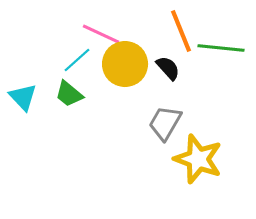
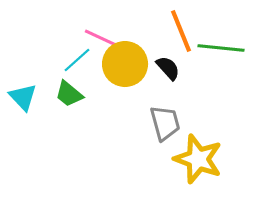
pink line: moved 2 px right, 5 px down
gray trapezoid: rotated 135 degrees clockwise
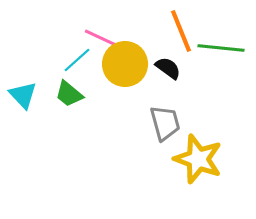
black semicircle: rotated 12 degrees counterclockwise
cyan triangle: moved 2 px up
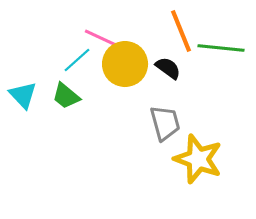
green trapezoid: moved 3 px left, 2 px down
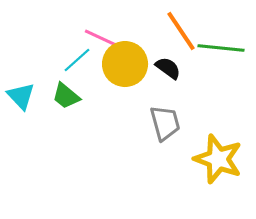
orange line: rotated 12 degrees counterclockwise
cyan triangle: moved 2 px left, 1 px down
yellow star: moved 20 px right
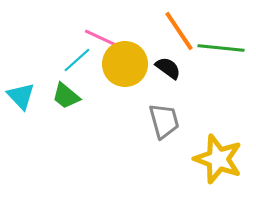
orange line: moved 2 px left
gray trapezoid: moved 1 px left, 2 px up
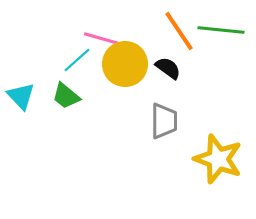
pink line: rotated 9 degrees counterclockwise
green line: moved 18 px up
gray trapezoid: rotated 15 degrees clockwise
